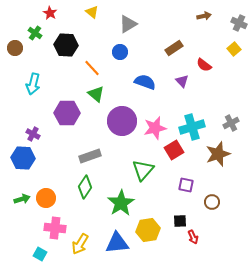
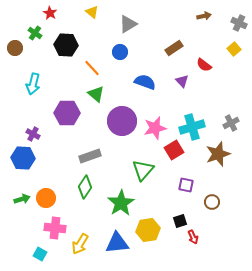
black square at (180, 221): rotated 16 degrees counterclockwise
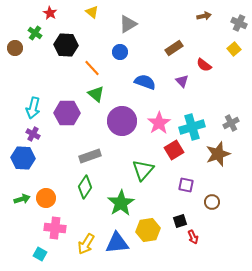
cyan arrow at (33, 84): moved 24 px down
pink star at (155, 128): moved 4 px right, 5 px up; rotated 20 degrees counterclockwise
yellow arrow at (80, 244): moved 6 px right
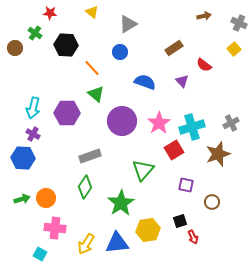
red star at (50, 13): rotated 24 degrees counterclockwise
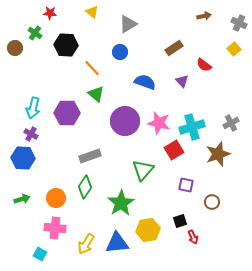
purple circle at (122, 121): moved 3 px right
pink star at (159, 123): rotated 25 degrees counterclockwise
purple cross at (33, 134): moved 2 px left
orange circle at (46, 198): moved 10 px right
